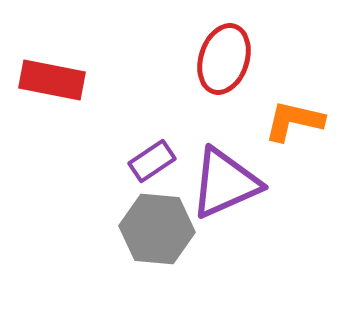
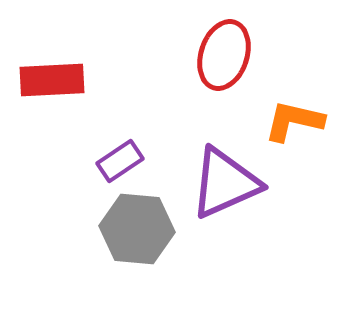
red ellipse: moved 4 px up
red rectangle: rotated 14 degrees counterclockwise
purple rectangle: moved 32 px left
gray hexagon: moved 20 px left
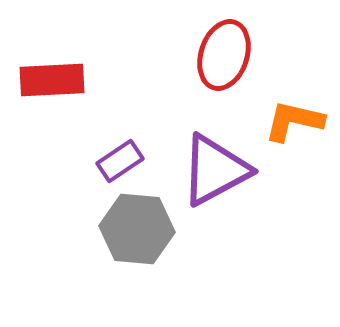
purple triangle: moved 10 px left, 13 px up; rotated 4 degrees counterclockwise
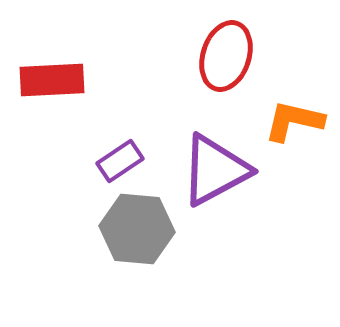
red ellipse: moved 2 px right, 1 px down
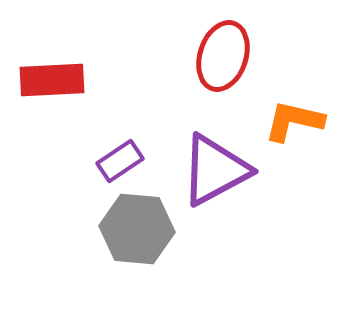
red ellipse: moved 3 px left
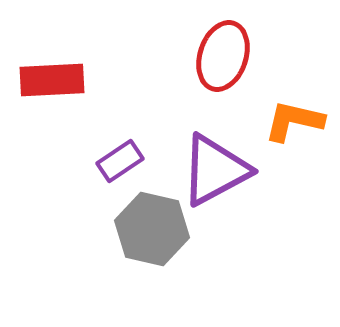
gray hexagon: moved 15 px right; rotated 8 degrees clockwise
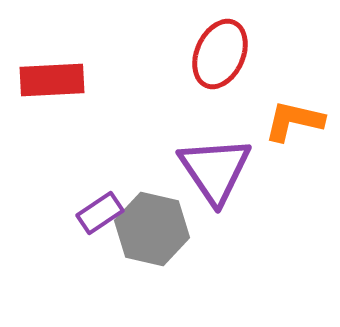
red ellipse: moved 3 px left, 2 px up; rotated 6 degrees clockwise
purple rectangle: moved 20 px left, 52 px down
purple triangle: rotated 36 degrees counterclockwise
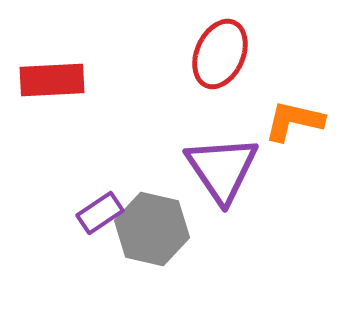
purple triangle: moved 7 px right, 1 px up
